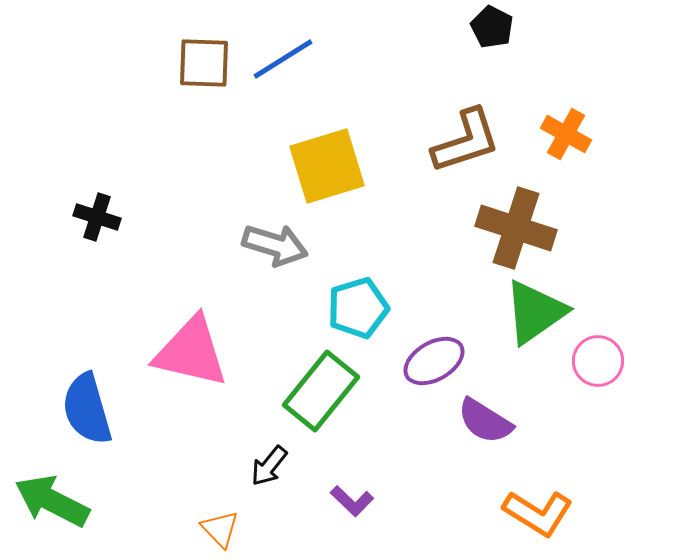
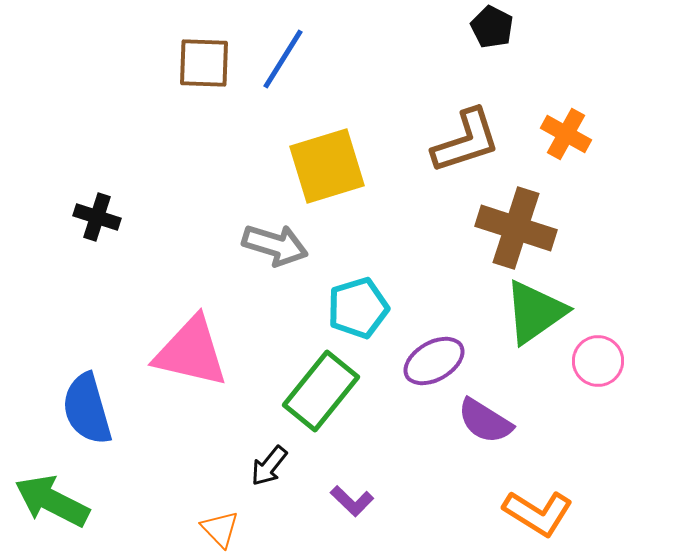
blue line: rotated 26 degrees counterclockwise
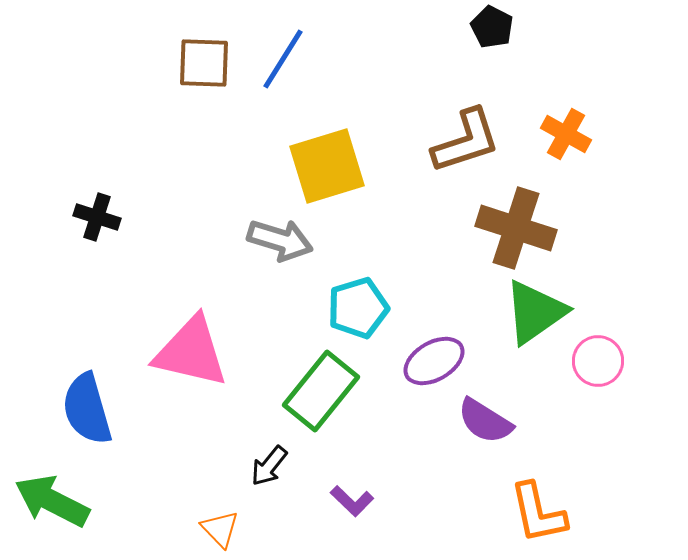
gray arrow: moved 5 px right, 5 px up
orange L-shape: rotated 46 degrees clockwise
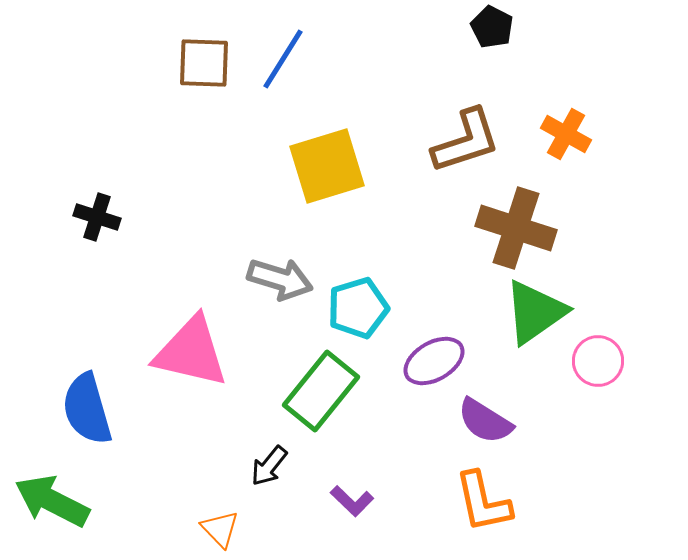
gray arrow: moved 39 px down
orange L-shape: moved 55 px left, 11 px up
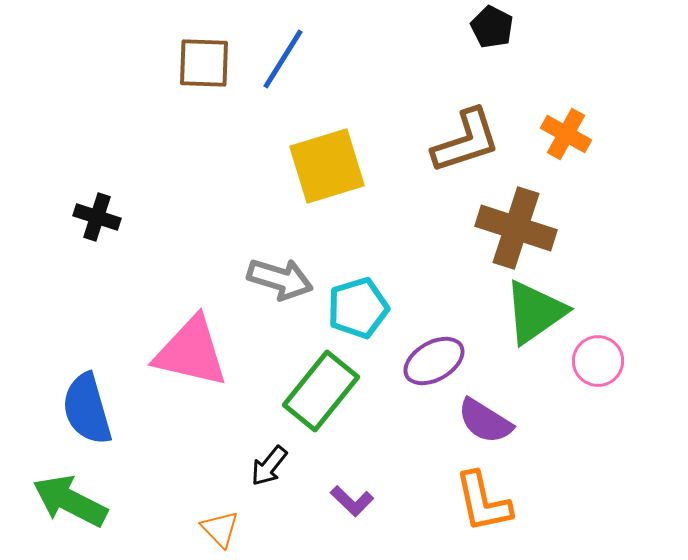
green arrow: moved 18 px right
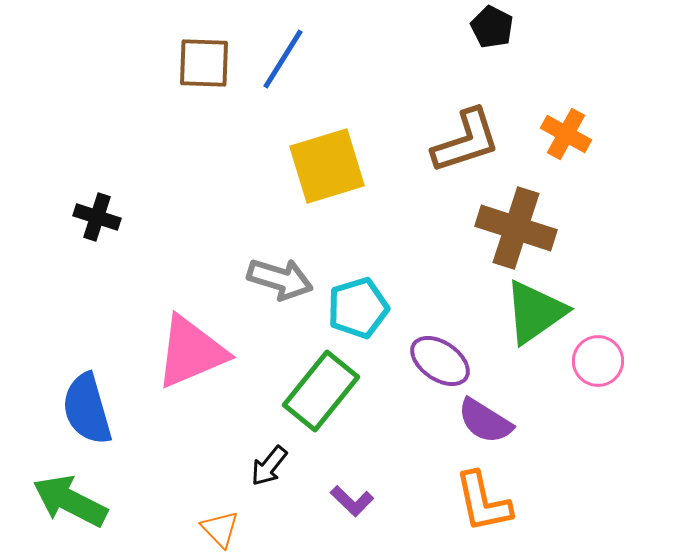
pink triangle: rotated 36 degrees counterclockwise
purple ellipse: moved 6 px right; rotated 64 degrees clockwise
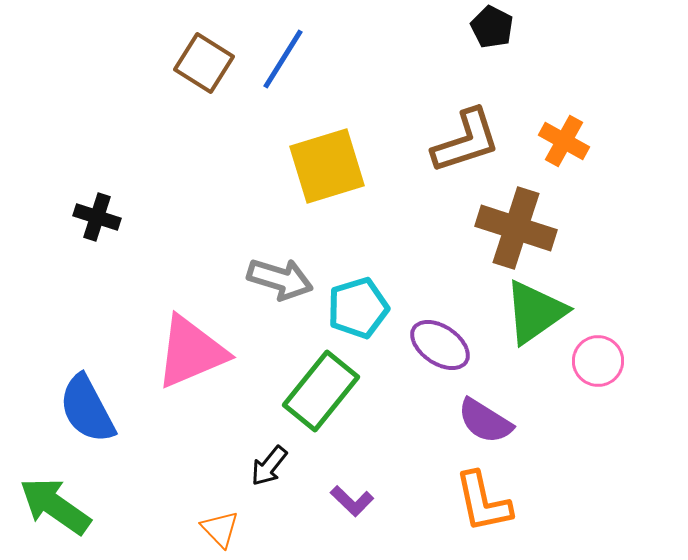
brown square: rotated 30 degrees clockwise
orange cross: moved 2 px left, 7 px down
purple ellipse: moved 16 px up
blue semicircle: rotated 12 degrees counterclockwise
green arrow: moved 15 px left, 5 px down; rotated 8 degrees clockwise
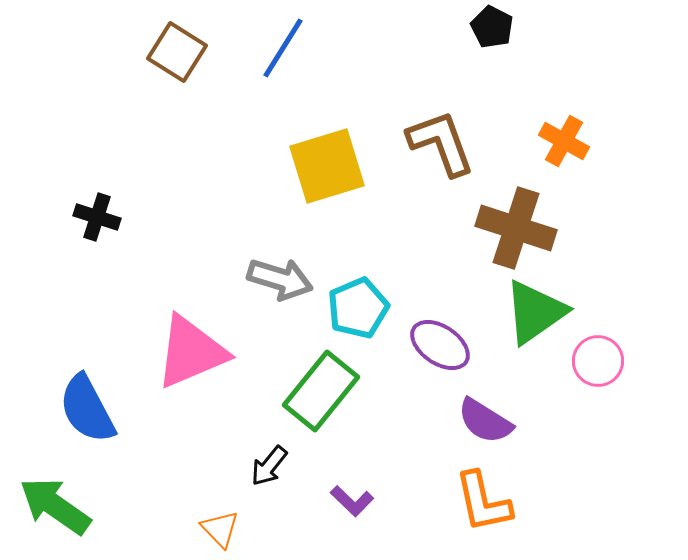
blue line: moved 11 px up
brown square: moved 27 px left, 11 px up
brown L-shape: moved 25 px left, 2 px down; rotated 92 degrees counterclockwise
cyan pentagon: rotated 6 degrees counterclockwise
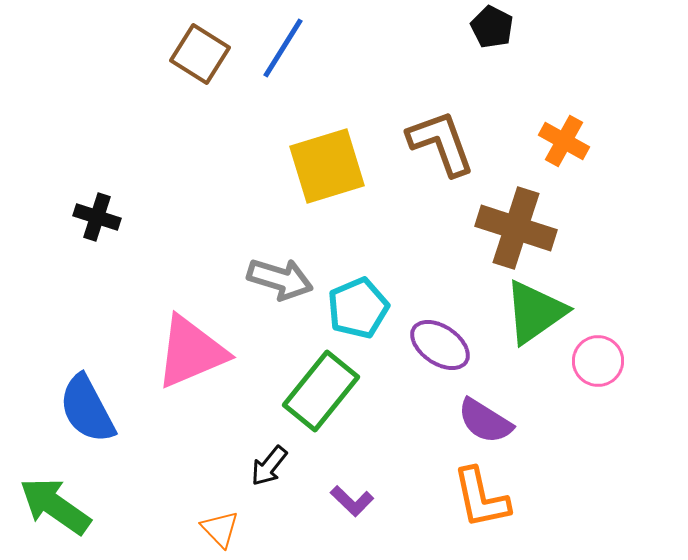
brown square: moved 23 px right, 2 px down
orange L-shape: moved 2 px left, 4 px up
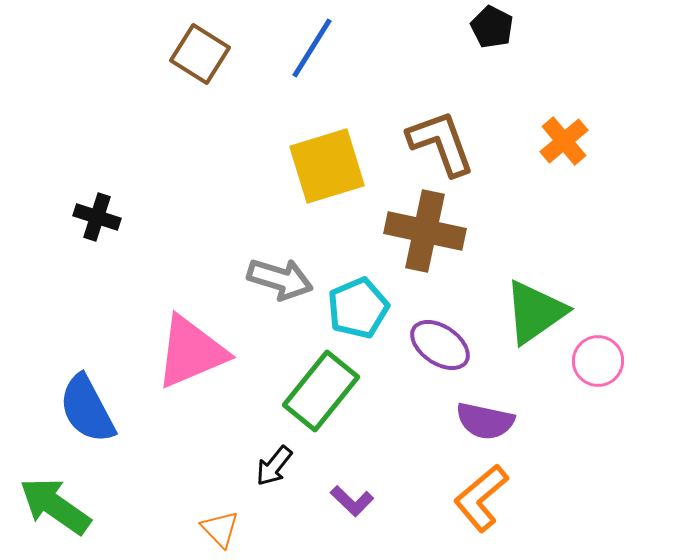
blue line: moved 29 px right
orange cross: rotated 21 degrees clockwise
brown cross: moved 91 px left, 3 px down; rotated 6 degrees counterclockwise
purple semicircle: rotated 20 degrees counterclockwise
black arrow: moved 5 px right
orange L-shape: rotated 62 degrees clockwise
